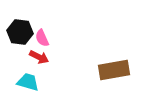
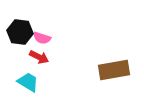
pink semicircle: rotated 48 degrees counterclockwise
cyan trapezoid: rotated 15 degrees clockwise
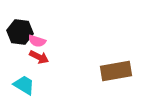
pink semicircle: moved 5 px left, 3 px down
brown rectangle: moved 2 px right, 1 px down
cyan trapezoid: moved 4 px left, 3 px down
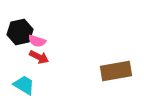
black hexagon: rotated 20 degrees counterclockwise
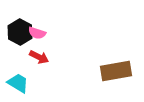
black hexagon: rotated 20 degrees counterclockwise
pink semicircle: moved 8 px up
cyan trapezoid: moved 6 px left, 2 px up
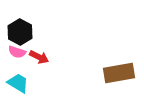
pink semicircle: moved 20 px left, 19 px down
brown rectangle: moved 3 px right, 2 px down
